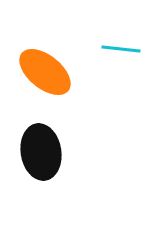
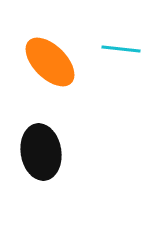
orange ellipse: moved 5 px right, 10 px up; rotated 6 degrees clockwise
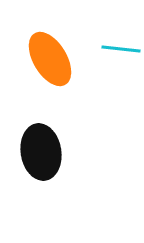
orange ellipse: moved 3 px up; rotated 14 degrees clockwise
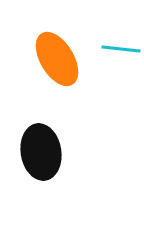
orange ellipse: moved 7 px right
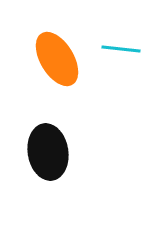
black ellipse: moved 7 px right
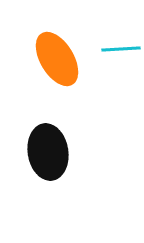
cyan line: rotated 9 degrees counterclockwise
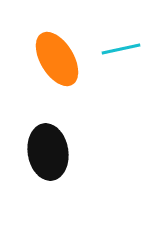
cyan line: rotated 9 degrees counterclockwise
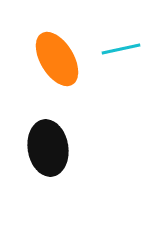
black ellipse: moved 4 px up
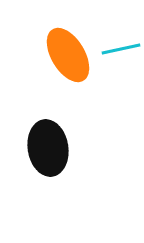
orange ellipse: moved 11 px right, 4 px up
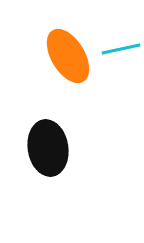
orange ellipse: moved 1 px down
